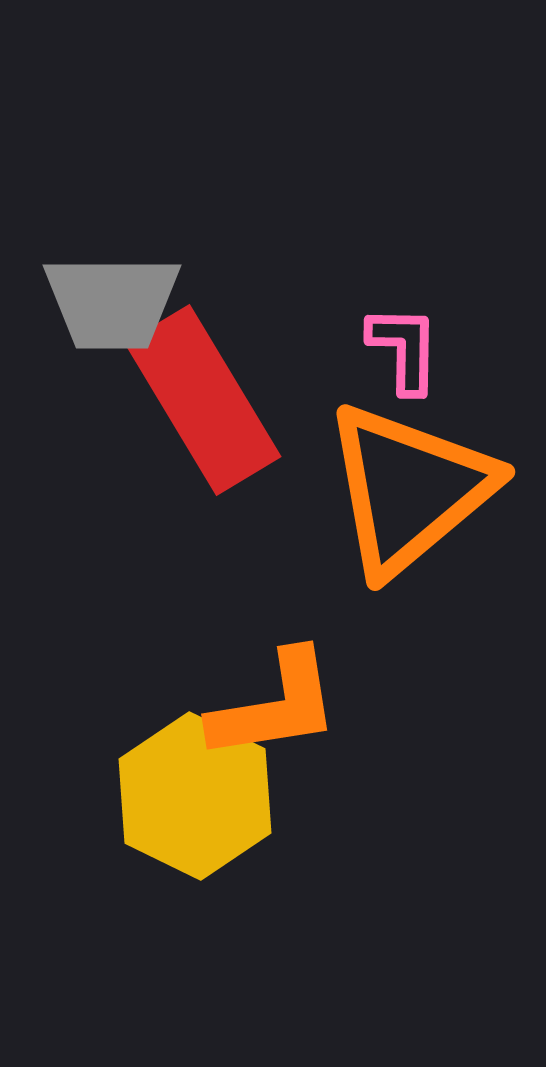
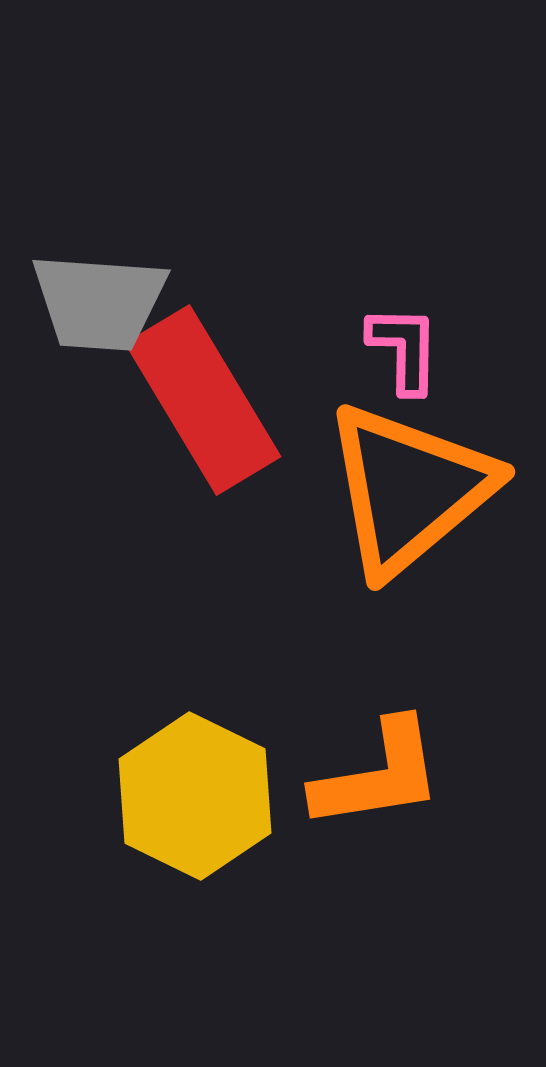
gray trapezoid: moved 13 px left; rotated 4 degrees clockwise
orange L-shape: moved 103 px right, 69 px down
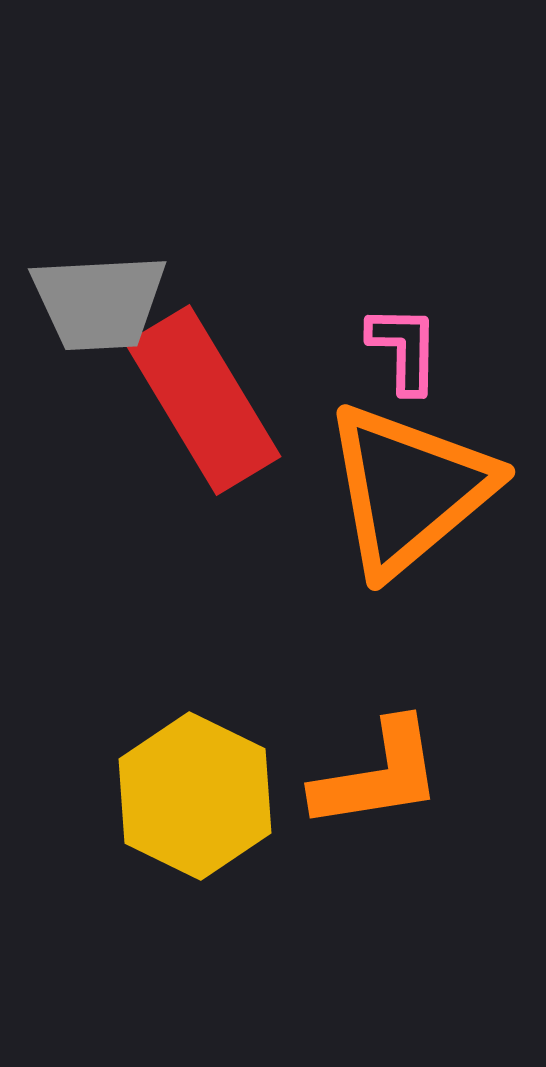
gray trapezoid: rotated 7 degrees counterclockwise
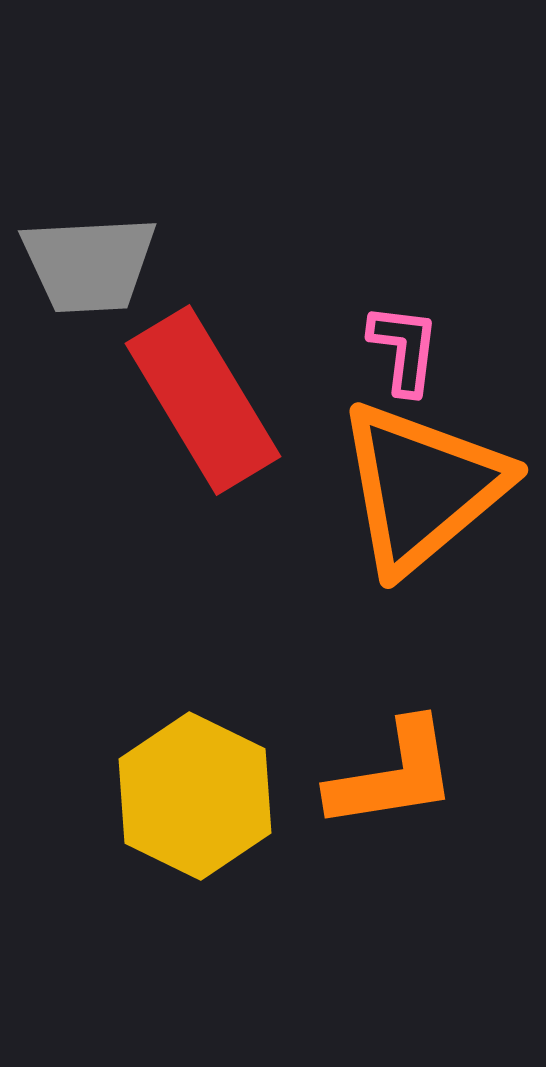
gray trapezoid: moved 10 px left, 38 px up
pink L-shape: rotated 6 degrees clockwise
orange triangle: moved 13 px right, 2 px up
orange L-shape: moved 15 px right
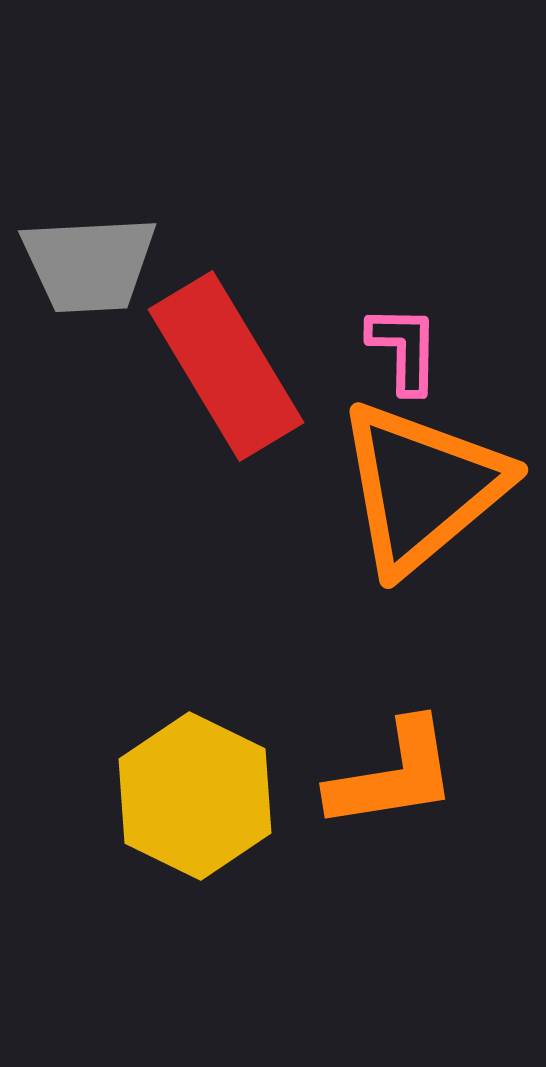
pink L-shape: rotated 6 degrees counterclockwise
red rectangle: moved 23 px right, 34 px up
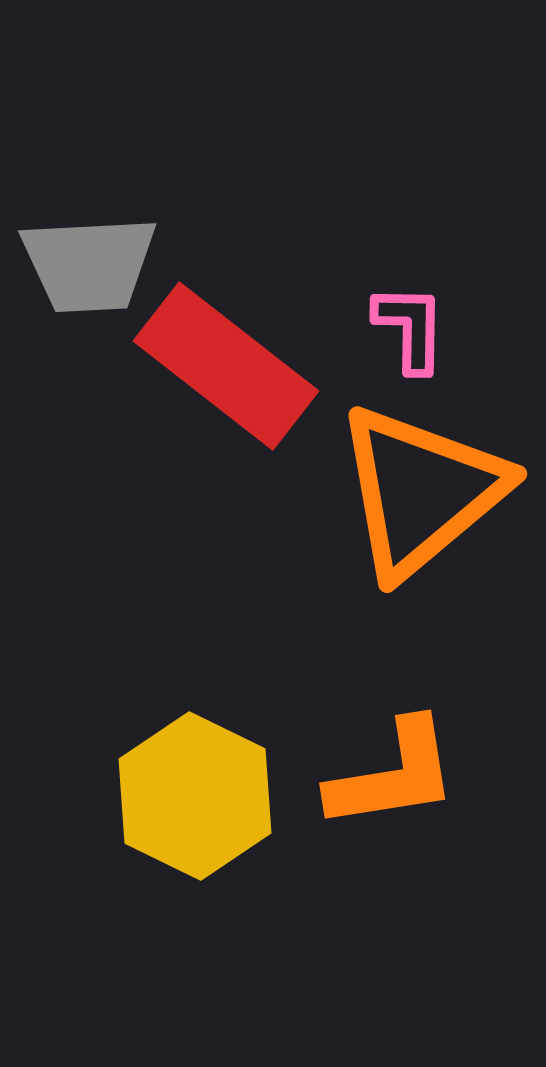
pink L-shape: moved 6 px right, 21 px up
red rectangle: rotated 21 degrees counterclockwise
orange triangle: moved 1 px left, 4 px down
